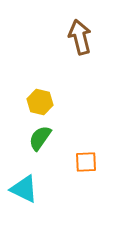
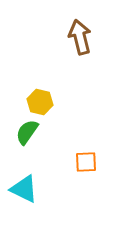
green semicircle: moved 13 px left, 6 px up
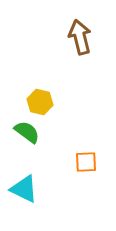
green semicircle: rotated 92 degrees clockwise
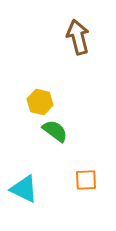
brown arrow: moved 2 px left
green semicircle: moved 28 px right, 1 px up
orange square: moved 18 px down
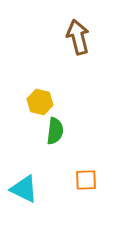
green semicircle: rotated 60 degrees clockwise
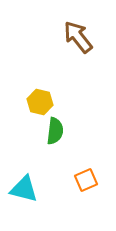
brown arrow: rotated 24 degrees counterclockwise
orange square: rotated 20 degrees counterclockwise
cyan triangle: rotated 12 degrees counterclockwise
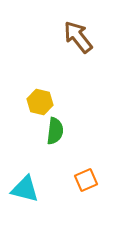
cyan triangle: moved 1 px right
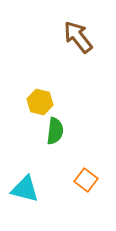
orange square: rotated 30 degrees counterclockwise
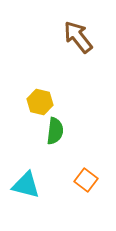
cyan triangle: moved 1 px right, 4 px up
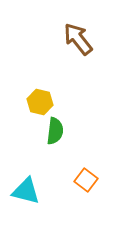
brown arrow: moved 2 px down
cyan triangle: moved 6 px down
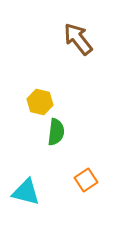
green semicircle: moved 1 px right, 1 px down
orange square: rotated 20 degrees clockwise
cyan triangle: moved 1 px down
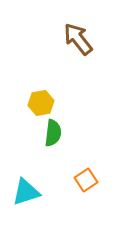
yellow hexagon: moved 1 px right, 1 px down; rotated 25 degrees counterclockwise
green semicircle: moved 3 px left, 1 px down
cyan triangle: rotated 32 degrees counterclockwise
